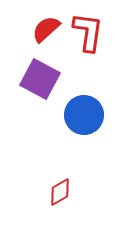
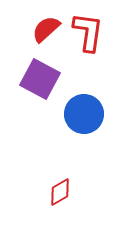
blue circle: moved 1 px up
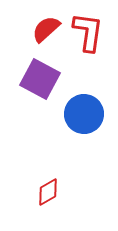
red diamond: moved 12 px left
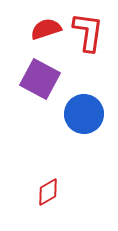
red semicircle: rotated 24 degrees clockwise
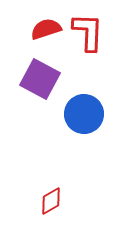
red L-shape: rotated 6 degrees counterclockwise
red diamond: moved 3 px right, 9 px down
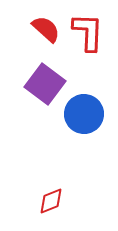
red semicircle: rotated 60 degrees clockwise
purple square: moved 5 px right, 5 px down; rotated 9 degrees clockwise
red diamond: rotated 8 degrees clockwise
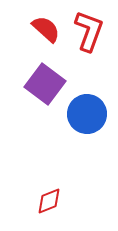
red L-shape: moved 1 px right, 1 px up; rotated 18 degrees clockwise
blue circle: moved 3 px right
red diamond: moved 2 px left
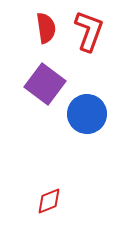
red semicircle: moved 1 px up; rotated 40 degrees clockwise
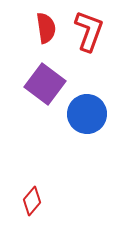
red diamond: moved 17 px left; rotated 28 degrees counterclockwise
